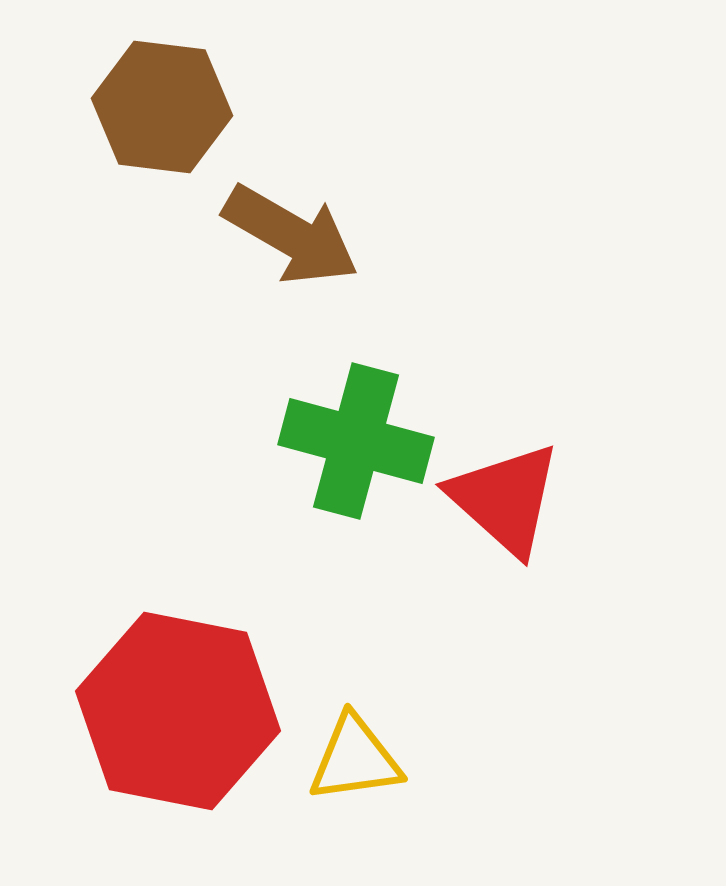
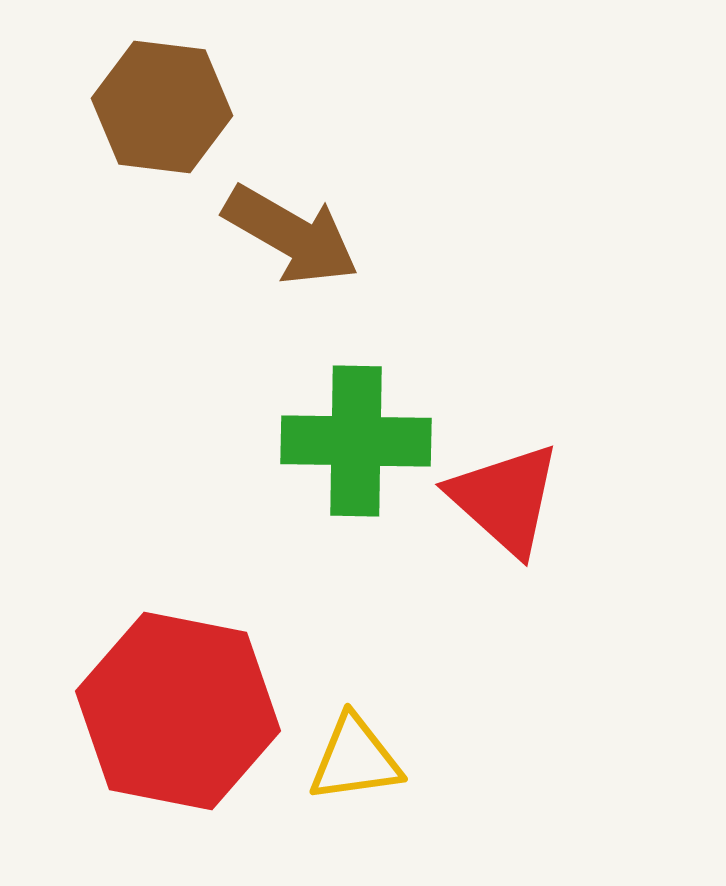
green cross: rotated 14 degrees counterclockwise
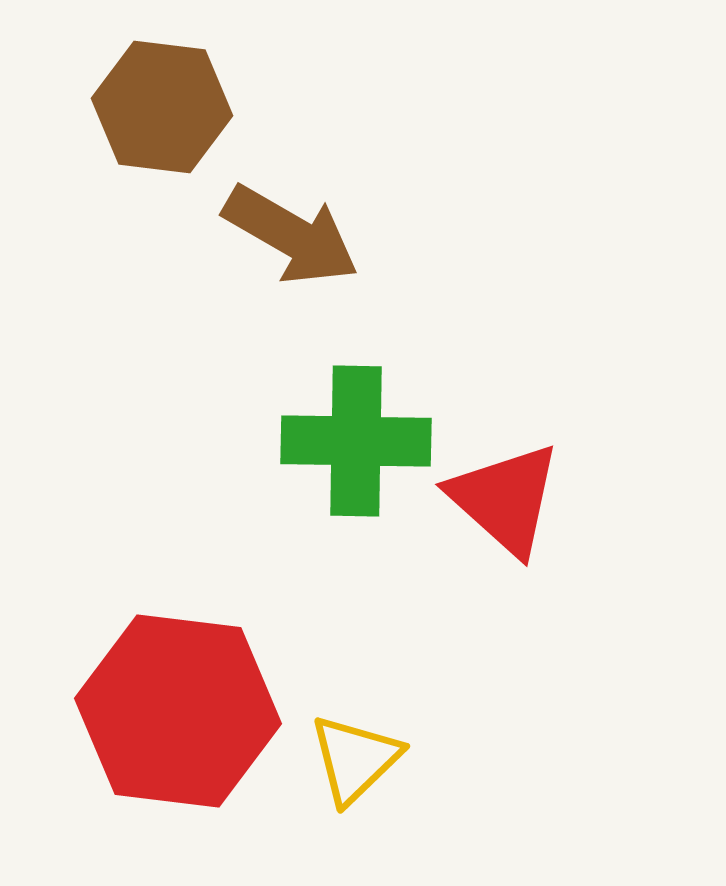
red hexagon: rotated 4 degrees counterclockwise
yellow triangle: rotated 36 degrees counterclockwise
